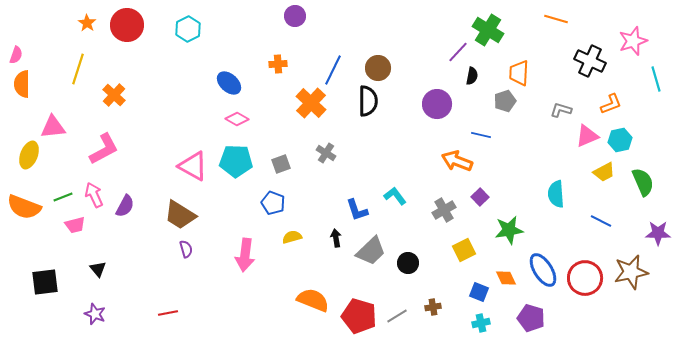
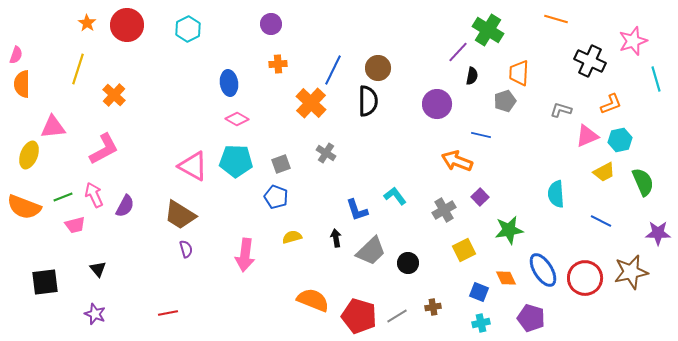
purple circle at (295, 16): moved 24 px left, 8 px down
blue ellipse at (229, 83): rotated 40 degrees clockwise
blue pentagon at (273, 203): moved 3 px right, 6 px up
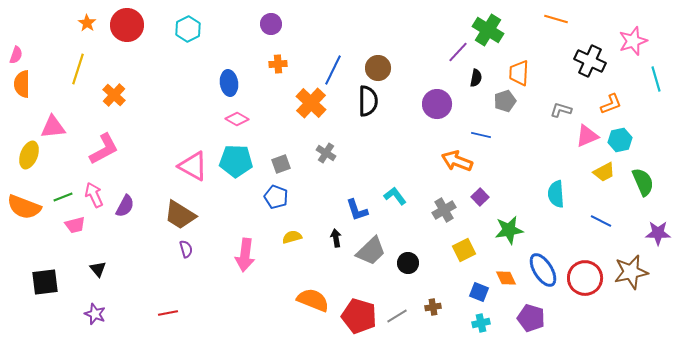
black semicircle at (472, 76): moved 4 px right, 2 px down
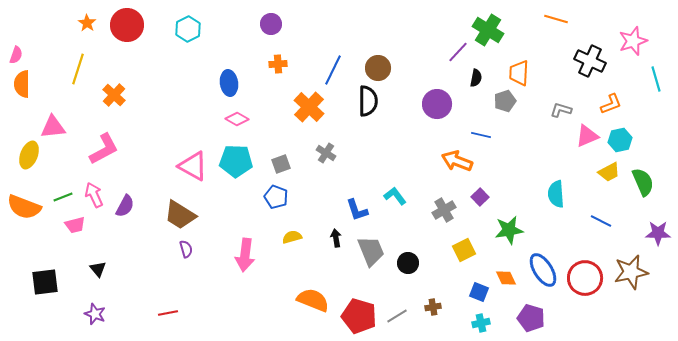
orange cross at (311, 103): moved 2 px left, 4 px down
yellow trapezoid at (604, 172): moved 5 px right
gray trapezoid at (371, 251): rotated 68 degrees counterclockwise
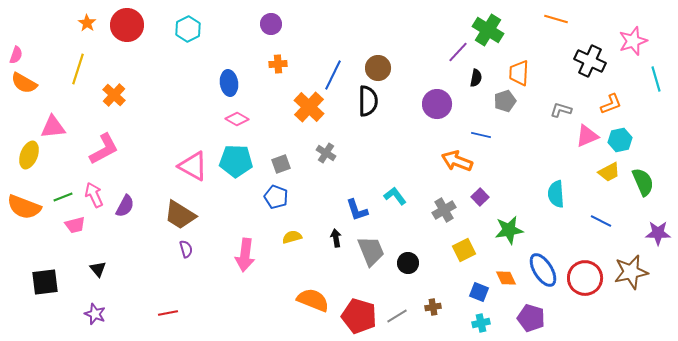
blue line at (333, 70): moved 5 px down
orange semicircle at (22, 84): moved 2 px right, 1 px up; rotated 60 degrees counterclockwise
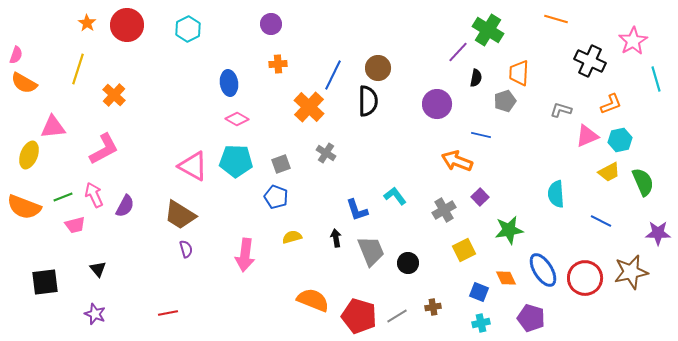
pink star at (633, 41): rotated 12 degrees counterclockwise
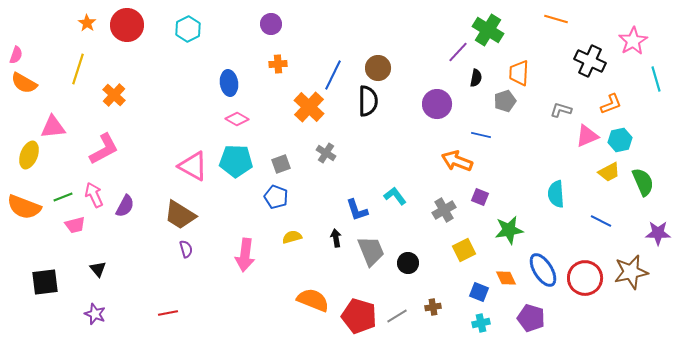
purple square at (480, 197): rotated 24 degrees counterclockwise
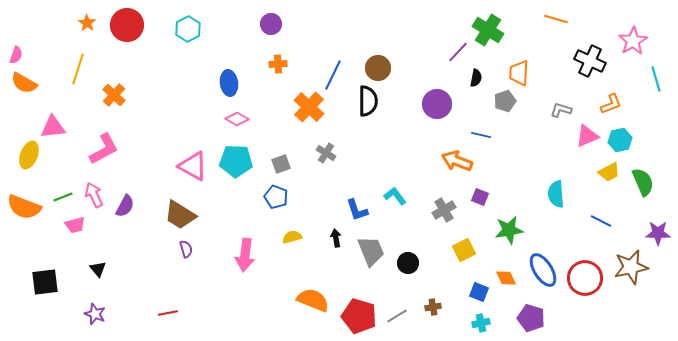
brown star at (631, 272): moved 5 px up
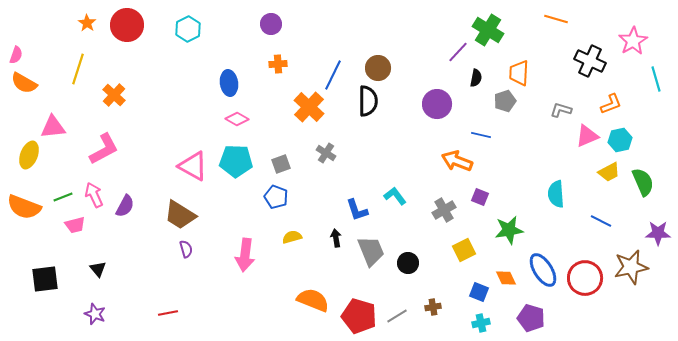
black square at (45, 282): moved 3 px up
